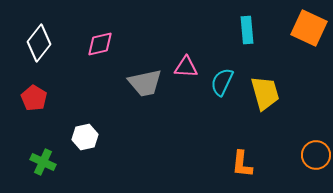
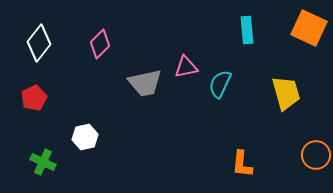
pink diamond: rotated 32 degrees counterclockwise
pink triangle: rotated 15 degrees counterclockwise
cyan semicircle: moved 2 px left, 2 px down
yellow trapezoid: moved 21 px right
red pentagon: rotated 15 degrees clockwise
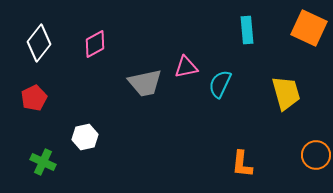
pink diamond: moved 5 px left; rotated 16 degrees clockwise
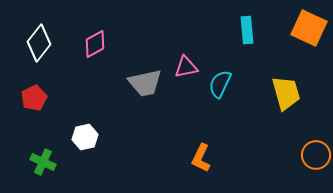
orange L-shape: moved 41 px left, 6 px up; rotated 20 degrees clockwise
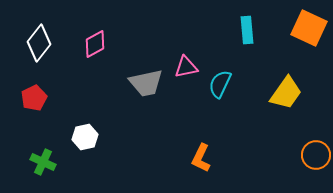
gray trapezoid: moved 1 px right
yellow trapezoid: rotated 51 degrees clockwise
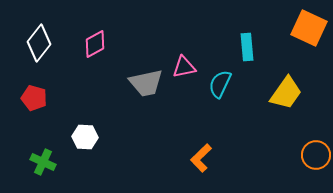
cyan rectangle: moved 17 px down
pink triangle: moved 2 px left
red pentagon: rotated 30 degrees counterclockwise
white hexagon: rotated 15 degrees clockwise
orange L-shape: rotated 20 degrees clockwise
